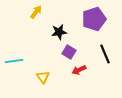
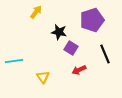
purple pentagon: moved 2 px left, 1 px down
black star: rotated 21 degrees clockwise
purple square: moved 2 px right, 4 px up
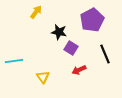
purple pentagon: rotated 10 degrees counterclockwise
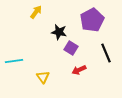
black line: moved 1 px right, 1 px up
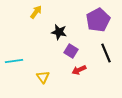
purple pentagon: moved 6 px right
purple square: moved 3 px down
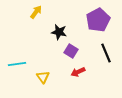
cyan line: moved 3 px right, 3 px down
red arrow: moved 1 px left, 2 px down
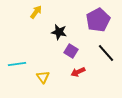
black line: rotated 18 degrees counterclockwise
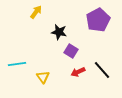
black line: moved 4 px left, 17 px down
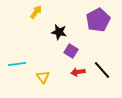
red arrow: rotated 16 degrees clockwise
